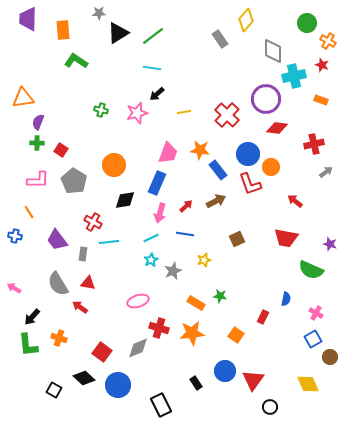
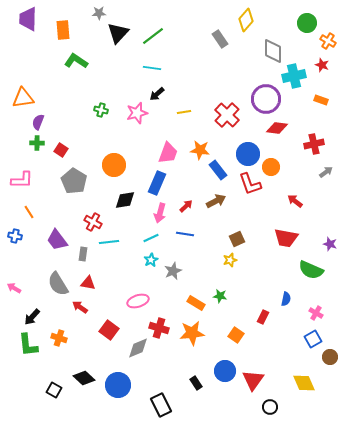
black triangle at (118, 33): rotated 15 degrees counterclockwise
pink L-shape at (38, 180): moved 16 px left
yellow star at (204, 260): moved 26 px right
red square at (102, 352): moved 7 px right, 22 px up
yellow diamond at (308, 384): moved 4 px left, 1 px up
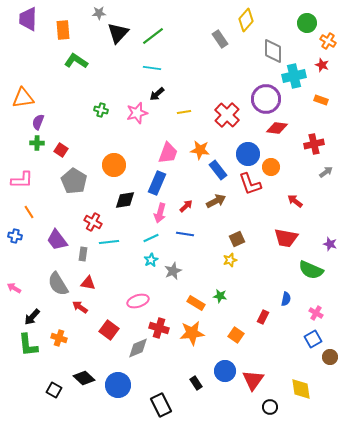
yellow diamond at (304, 383): moved 3 px left, 6 px down; rotated 15 degrees clockwise
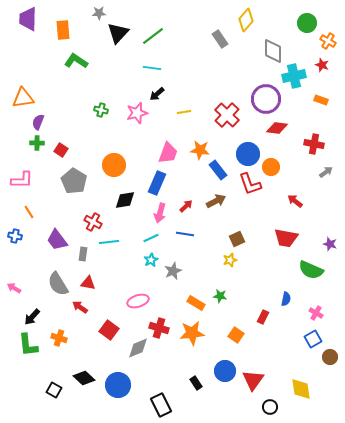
red cross at (314, 144): rotated 24 degrees clockwise
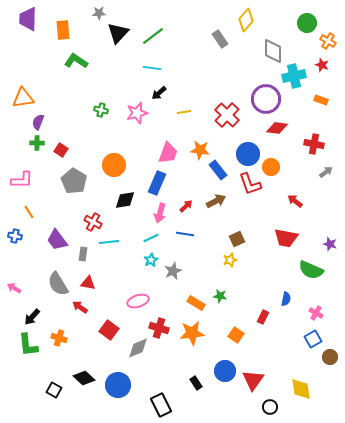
black arrow at (157, 94): moved 2 px right, 1 px up
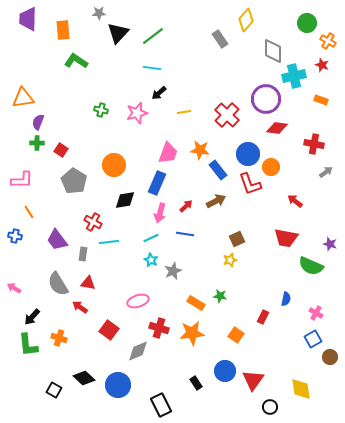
cyan star at (151, 260): rotated 16 degrees counterclockwise
green semicircle at (311, 270): moved 4 px up
gray diamond at (138, 348): moved 3 px down
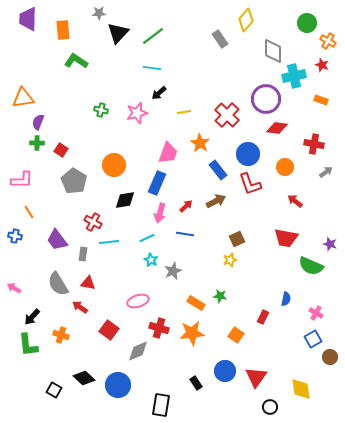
orange star at (200, 150): moved 7 px up; rotated 24 degrees clockwise
orange circle at (271, 167): moved 14 px right
cyan line at (151, 238): moved 4 px left
orange cross at (59, 338): moved 2 px right, 3 px up
red triangle at (253, 380): moved 3 px right, 3 px up
black rectangle at (161, 405): rotated 35 degrees clockwise
